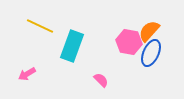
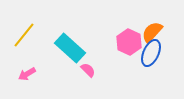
yellow line: moved 16 px left, 9 px down; rotated 76 degrees counterclockwise
orange semicircle: moved 3 px right, 1 px down
pink hexagon: rotated 15 degrees clockwise
cyan rectangle: moved 2 px left, 2 px down; rotated 68 degrees counterclockwise
pink semicircle: moved 13 px left, 10 px up
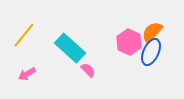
blue ellipse: moved 1 px up
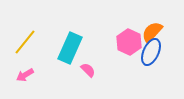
yellow line: moved 1 px right, 7 px down
cyan rectangle: rotated 72 degrees clockwise
pink arrow: moved 2 px left, 1 px down
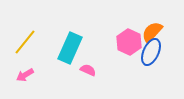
pink semicircle: rotated 21 degrees counterclockwise
